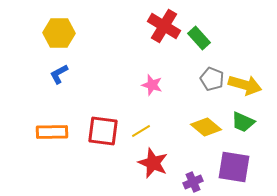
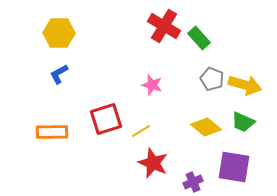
red square: moved 3 px right, 12 px up; rotated 24 degrees counterclockwise
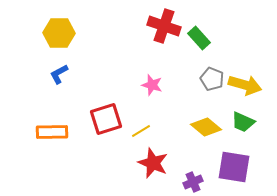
red cross: rotated 12 degrees counterclockwise
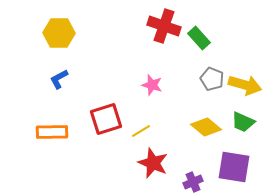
blue L-shape: moved 5 px down
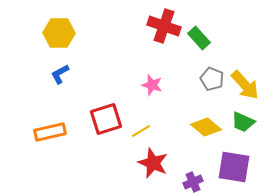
blue L-shape: moved 1 px right, 5 px up
yellow arrow: rotated 32 degrees clockwise
orange rectangle: moved 2 px left; rotated 12 degrees counterclockwise
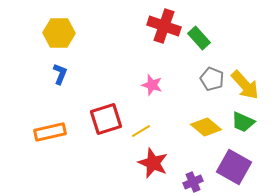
blue L-shape: rotated 140 degrees clockwise
purple square: rotated 20 degrees clockwise
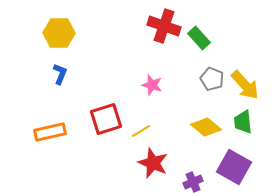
green trapezoid: rotated 60 degrees clockwise
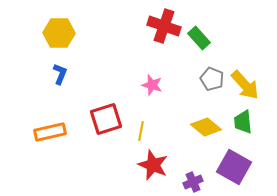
yellow line: rotated 48 degrees counterclockwise
red star: moved 2 px down
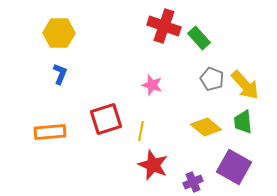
orange rectangle: rotated 8 degrees clockwise
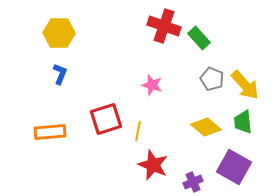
yellow line: moved 3 px left
